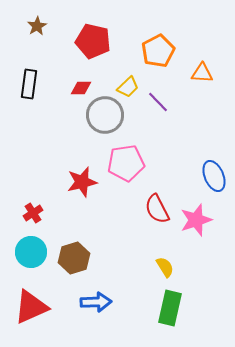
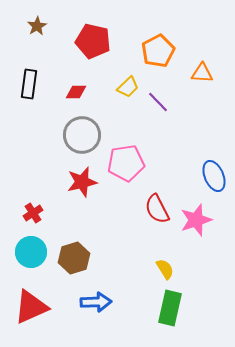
red diamond: moved 5 px left, 4 px down
gray circle: moved 23 px left, 20 px down
yellow semicircle: moved 2 px down
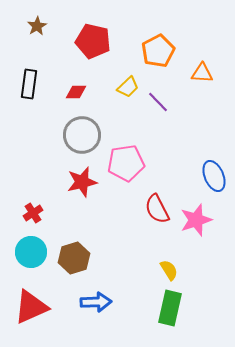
yellow semicircle: moved 4 px right, 1 px down
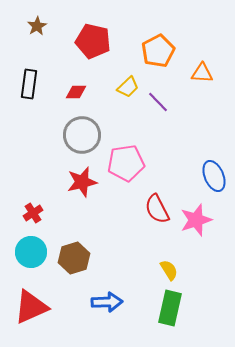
blue arrow: moved 11 px right
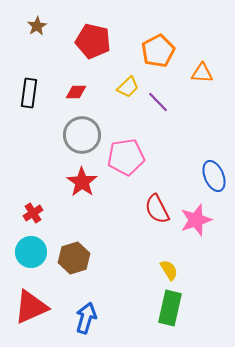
black rectangle: moved 9 px down
pink pentagon: moved 6 px up
red star: rotated 24 degrees counterclockwise
blue arrow: moved 21 px left, 16 px down; rotated 72 degrees counterclockwise
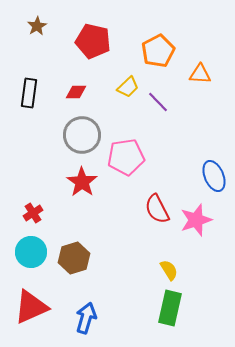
orange triangle: moved 2 px left, 1 px down
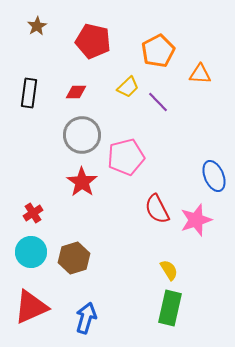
pink pentagon: rotated 6 degrees counterclockwise
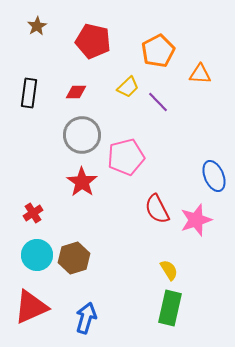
cyan circle: moved 6 px right, 3 px down
